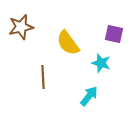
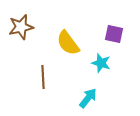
cyan arrow: moved 1 px left, 2 px down
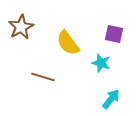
brown star: rotated 15 degrees counterclockwise
brown line: rotated 70 degrees counterclockwise
cyan arrow: moved 23 px right, 1 px down
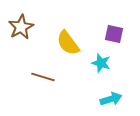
cyan arrow: rotated 35 degrees clockwise
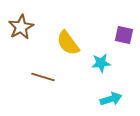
purple square: moved 10 px right, 1 px down
cyan star: rotated 24 degrees counterclockwise
